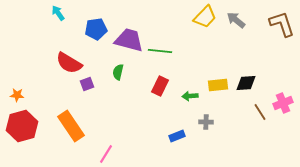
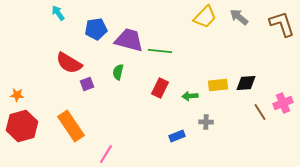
gray arrow: moved 3 px right, 3 px up
red rectangle: moved 2 px down
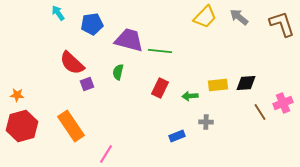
blue pentagon: moved 4 px left, 5 px up
red semicircle: moved 3 px right; rotated 12 degrees clockwise
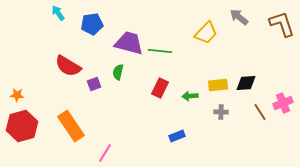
yellow trapezoid: moved 1 px right, 16 px down
purple trapezoid: moved 3 px down
red semicircle: moved 4 px left, 3 px down; rotated 12 degrees counterclockwise
purple square: moved 7 px right
gray cross: moved 15 px right, 10 px up
pink line: moved 1 px left, 1 px up
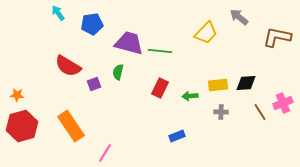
brown L-shape: moved 5 px left, 13 px down; rotated 60 degrees counterclockwise
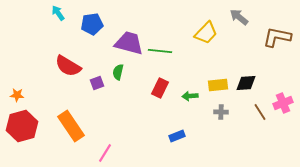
purple square: moved 3 px right, 1 px up
